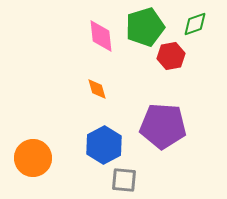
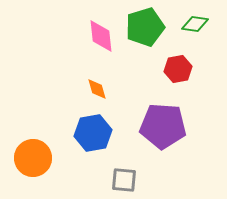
green diamond: rotated 28 degrees clockwise
red hexagon: moved 7 px right, 13 px down
blue hexagon: moved 11 px left, 12 px up; rotated 18 degrees clockwise
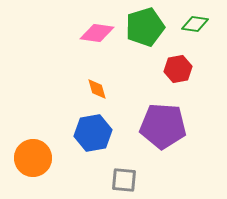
pink diamond: moved 4 px left, 3 px up; rotated 76 degrees counterclockwise
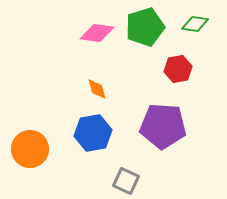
orange circle: moved 3 px left, 9 px up
gray square: moved 2 px right, 1 px down; rotated 20 degrees clockwise
